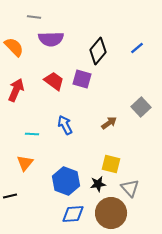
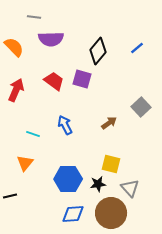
cyan line: moved 1 px right; rotated 16 degrees clockwise
blue hexagon: moved 2 px right, 2 px up; rotated 20 degrees counterclockwise
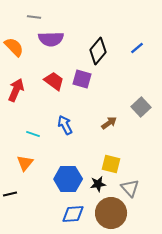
black line: moved 2 px up
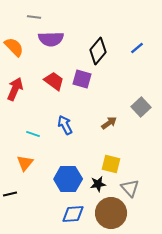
red arrow: moved 1 px left, 1 px up
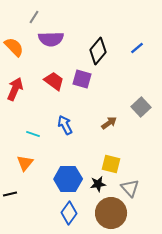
gray line: rotated 64 degrees counterclockwise
blue diamond: moved 4 px left, 1 px up; rotated 50 degrees counterclockwise
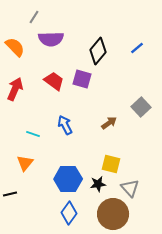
orange semicircle: moved 1 px right
brown circle: moved 2 px right, 1 px down
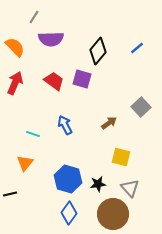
red arrow: moved 6 px up
yellow square: moved 10 px right, 7 px up
blue hexagon: rotated 16 degrees clockwise
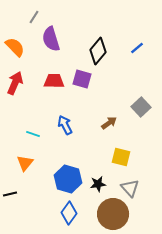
purple semicircle: rotated 75 degrees clockwise
red trapezoid: rotated 35 degrees counterclockwise
